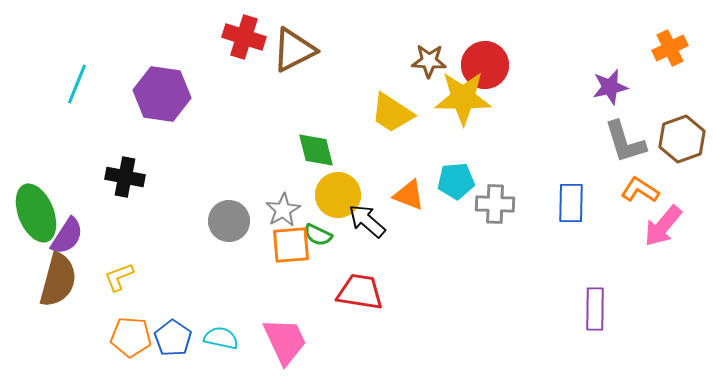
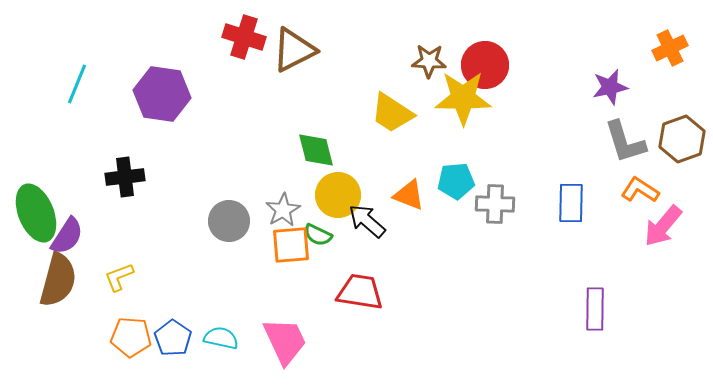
black cross: rotated 18 degrees counterclockwise
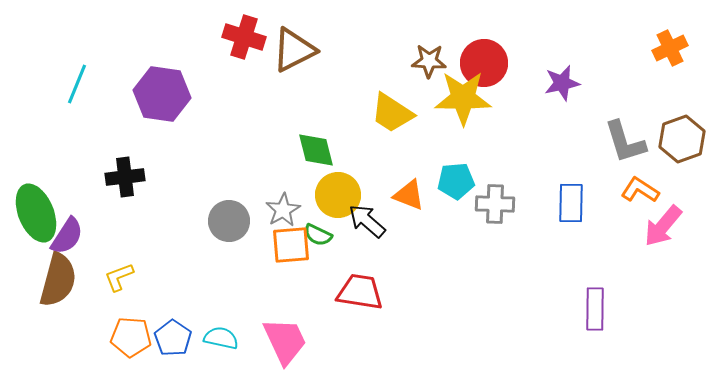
red circle: moved 1 px left, 2 px up
purple star: moved 48 px left, 4 px up
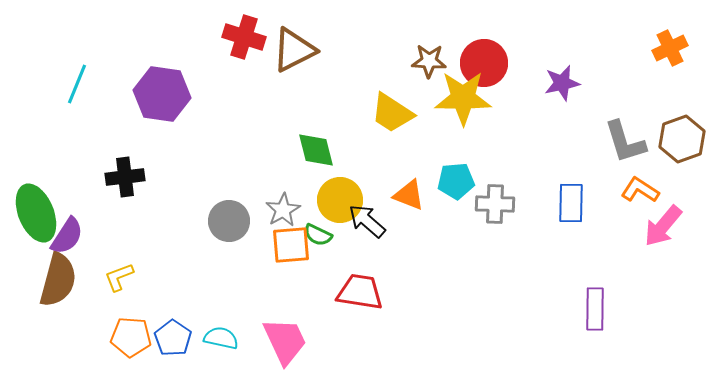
yellow circle: moved 2 px right, 5 px down
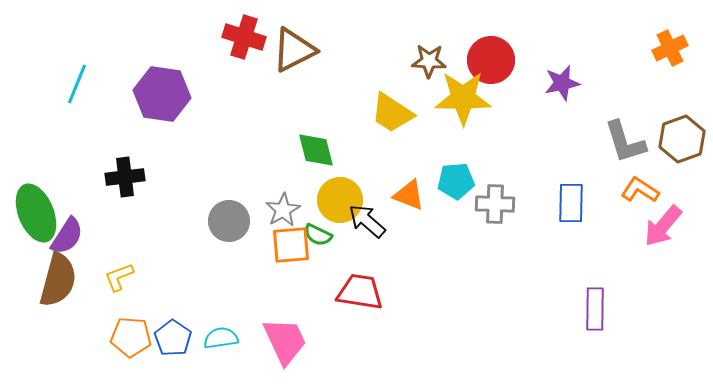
red circle: moved 7 px right, 3 px up
cyan semicircle: rotated 20 degrees counterclockwise
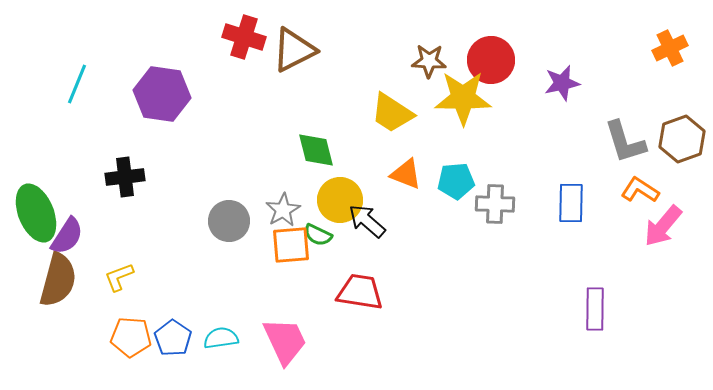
orange triangle: moved 3 px left, 21 px up
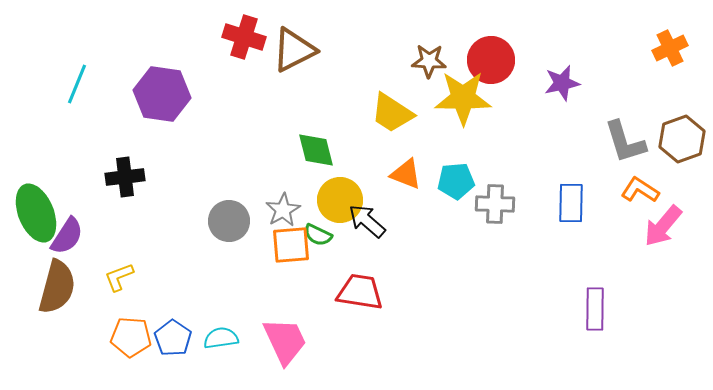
brown semicircle: moved 1 px left, 7 px down
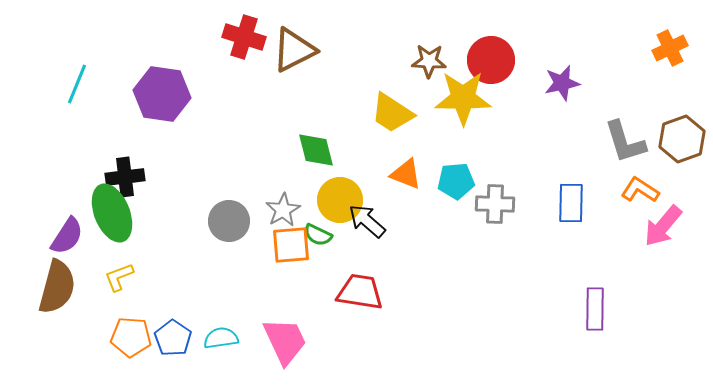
green ellipse: moved 76 px right
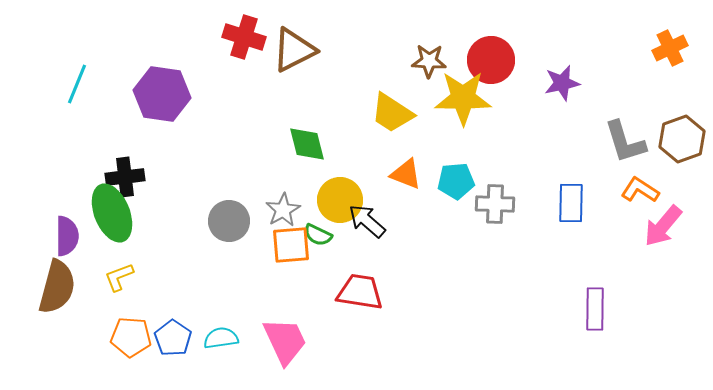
green diamond: moved 9 px left, 6 px up
purple semicircle: rotated 33 degrees counterclockwise
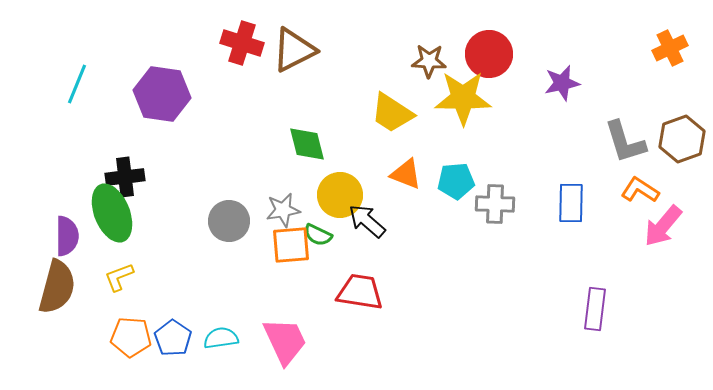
red cross: moved 2 px left, 6 px down
red circle: moved 2 px left, 6 px up
yellow circle: moved 5 px up
gray star: rotated 20 degrees clockwise
purple rectangle: rotated 6 degrees clockwise
